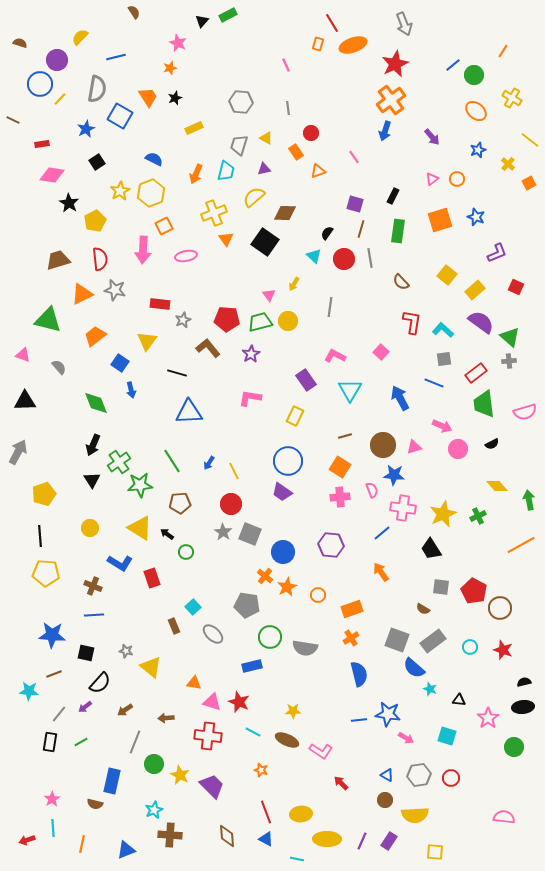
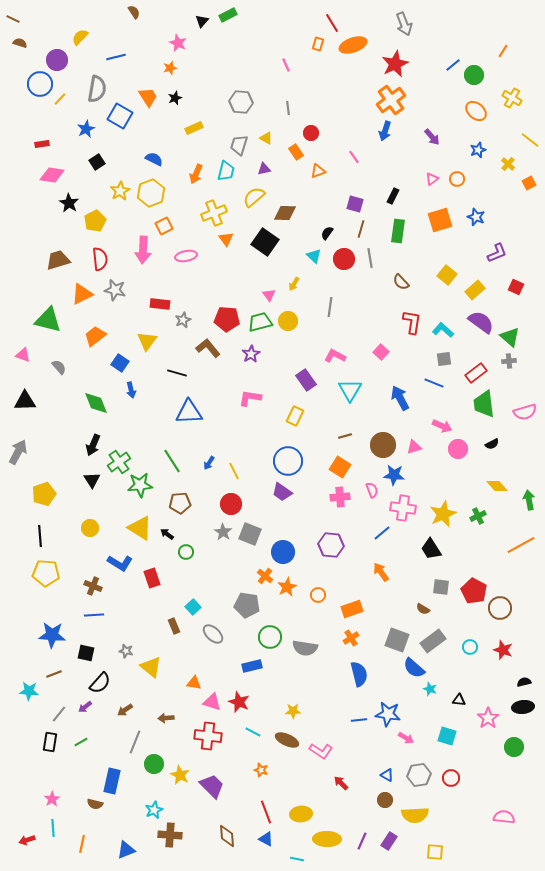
brown line at (13, 120): moved 101 px up
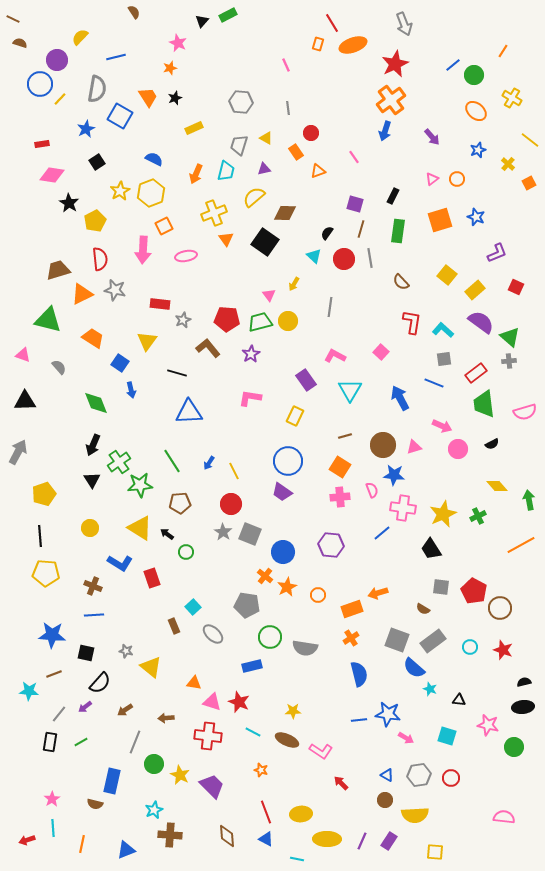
brown trapezoid at (58, 260): moved 10 px down
orange trapezoid at (95, 336): moved 2 px left, 2 px down; rotated 70 degrees clockwise
orange arrow at (381, 572): moved 3 px left, 21 px down; rotated 72 degrees counterclockwise
pink star at (488, 718): moved 7 px down; rotated 25 degrees counterclockwise
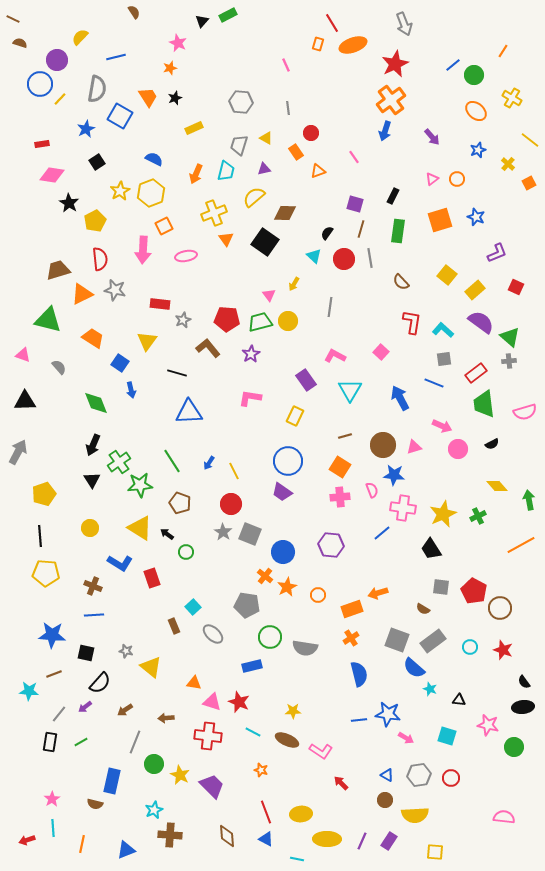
brown pentagon at (180, 503): rotated 25 degrees clockwise
black semicircle at (524, 682): rotated 112 degrees counterclockwise
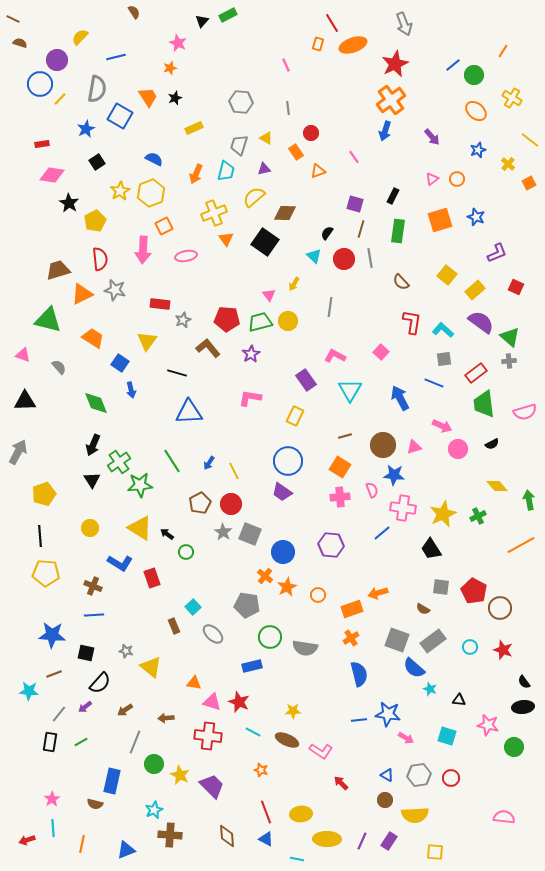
brown pentagon at (180, 503): moved 20 px right; rotated 25 degrees clockwise
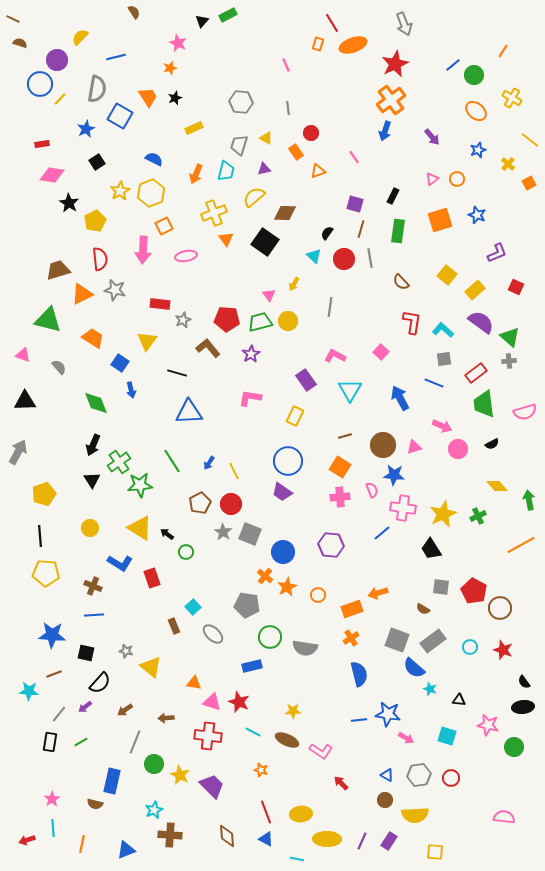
blue star at (476, 217): moved 1 px right, 2 px up
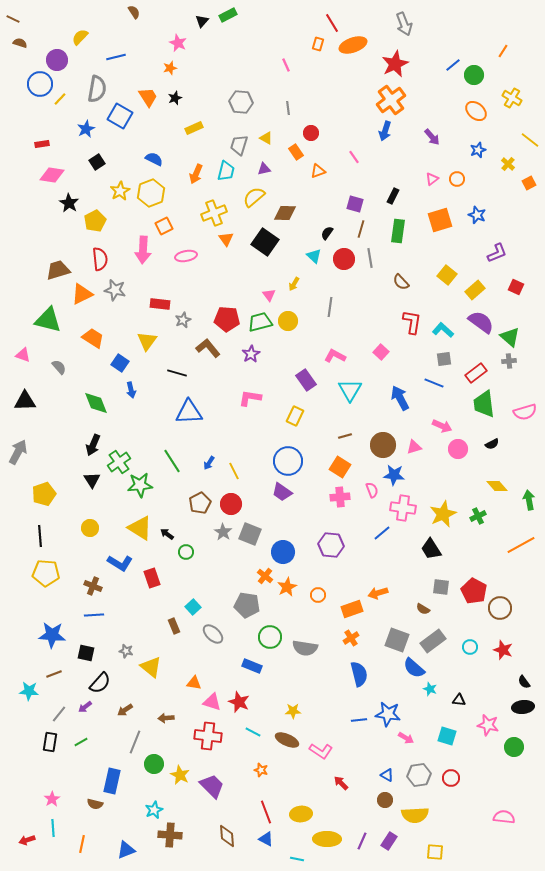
blue rectangle at (252, 666): rotated 36 degrees clockwise
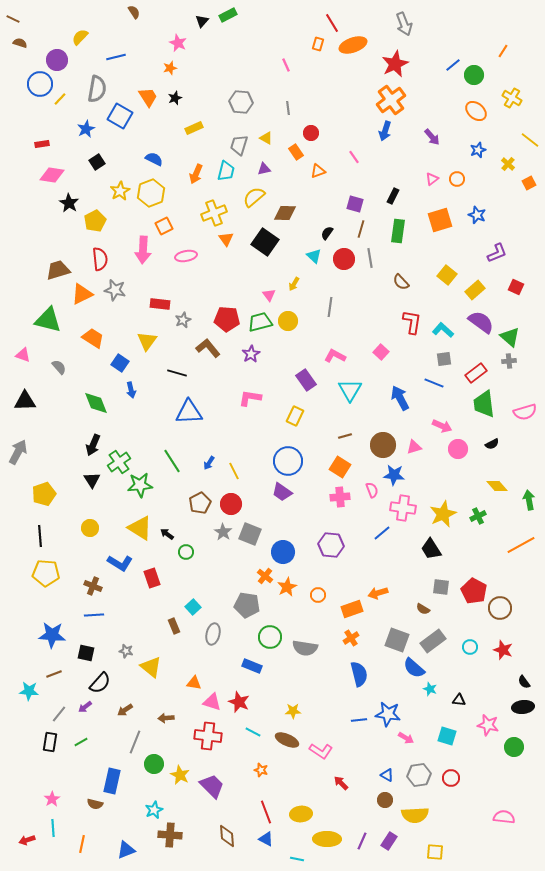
gray ellipse at (213, 634): rotated 60 degrees clockwise
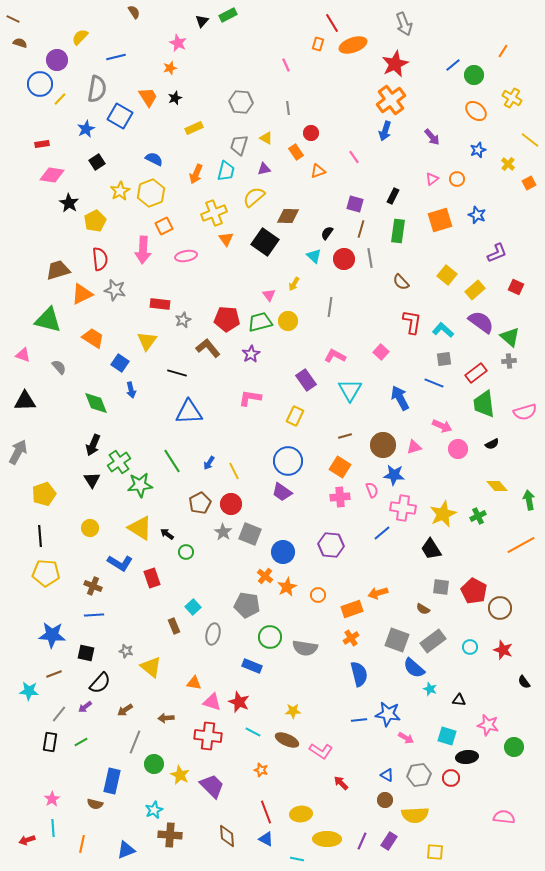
brown diamond at (285, 213): moved 3 px right, 3 px down
black ellipse at (523, 707): moved 56 px left, 50 px down
